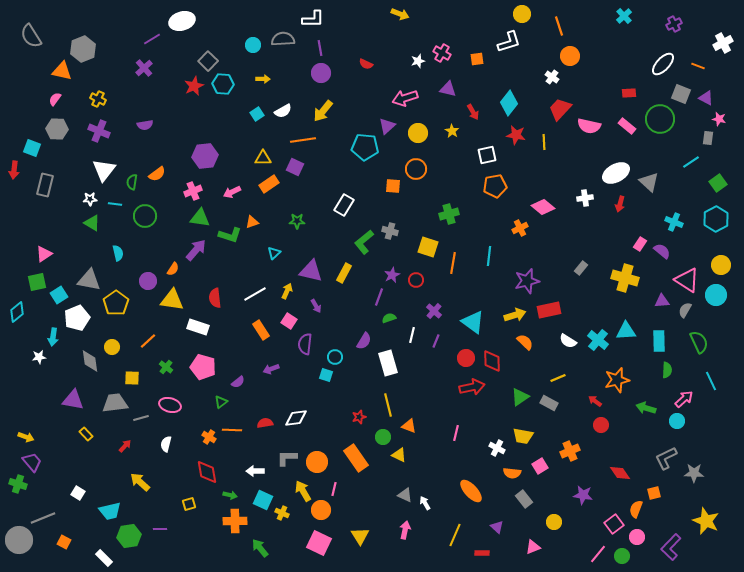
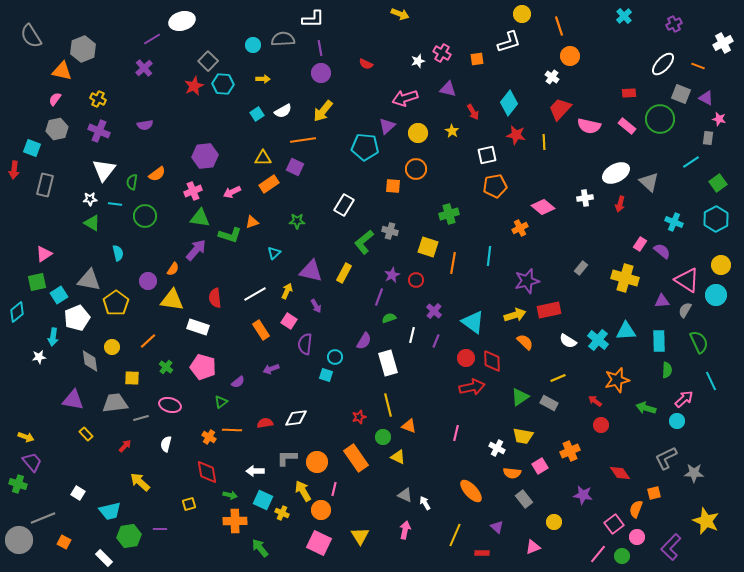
gray hexagon at (57, 129): rotated 15 degrees counterclockwise
yellow triangle at (399, 455): moved 1 px left, 2 px down
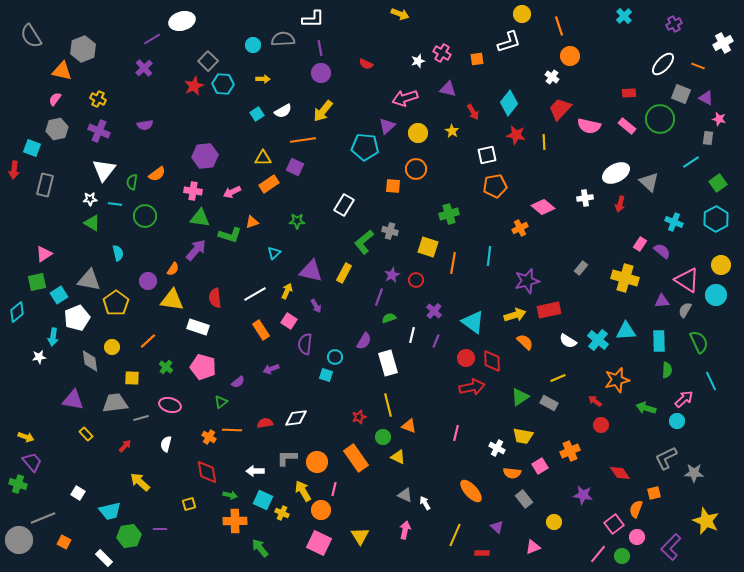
pink cross at (193, 191): rotated 30 degrees clockwise
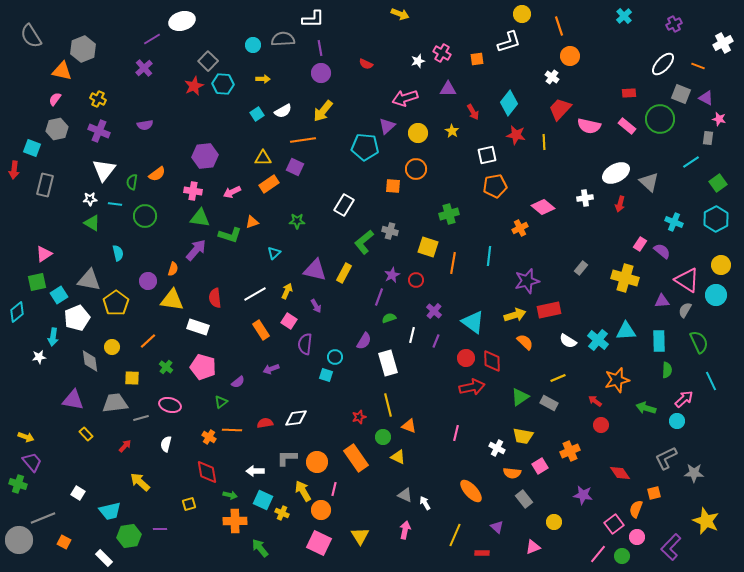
purple triangle at (448, 89): rotated 12 degrees counterclockwise
orange semicircle at (173, 269): rotated 16 degrees counterclockwise
purple triangle at (311, 271): moved 4 px right, 1 px up
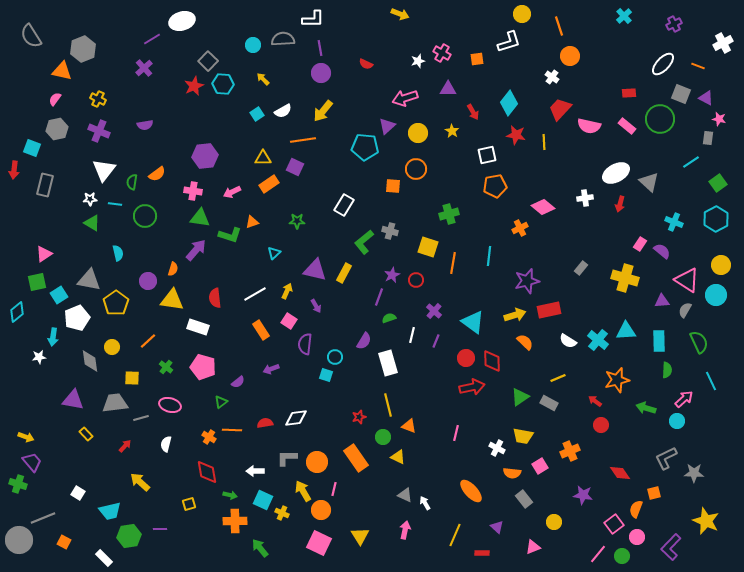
yellow arrow at (263, 79): rotated 136 degrees counterclockwise
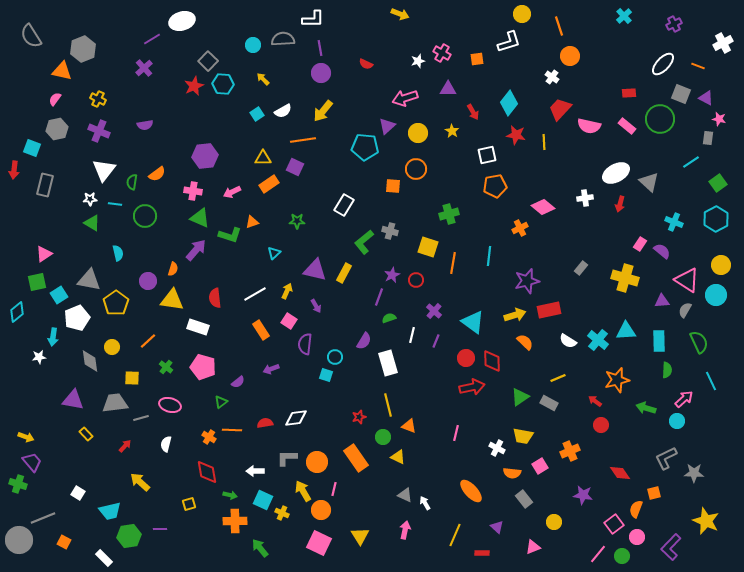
green triangle at (200, 218): rotated 15 degrees clockwise
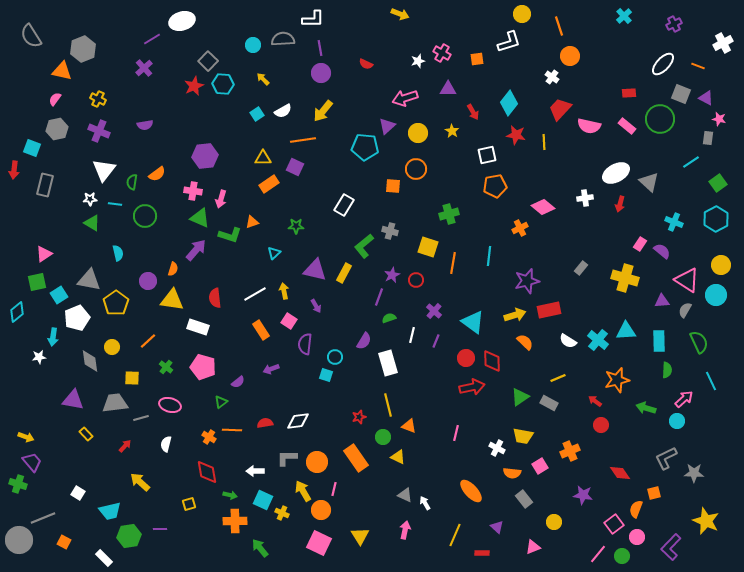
pink arrow at (232, 192): moved 11 px left, 7 px down; rotated 48 degrees counterclockwise
green star at (297, 221): moved 1 px left, 5 px down
green L-shape at (364, 242): moved 4 px down
yellow arrow at (287, 291): moved 3 px left; rotated 35 degrees counterclockwise
white diamond at (296, 418): moved 2 px right, 3 px down
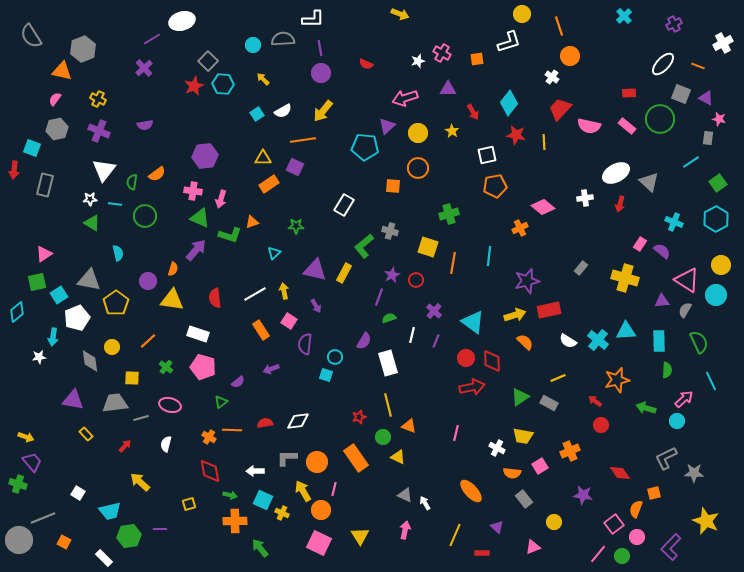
orange circle at (416, 169): moved 2 px right, 1 px up
white rectangle at (198, 327): moved 7 px down
red diamond at (207, 472): moved 3 px right, 1 px up
